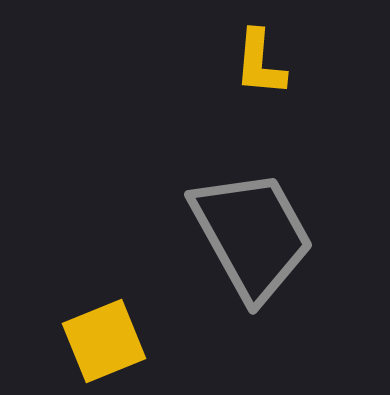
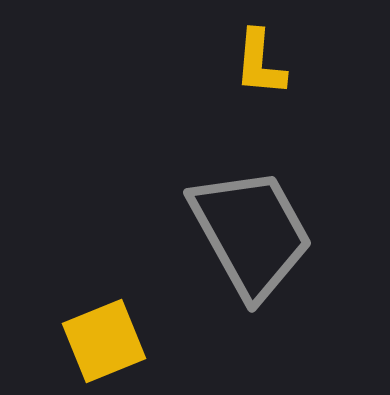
gray trapezoid: moved 1 px left, 2 px up
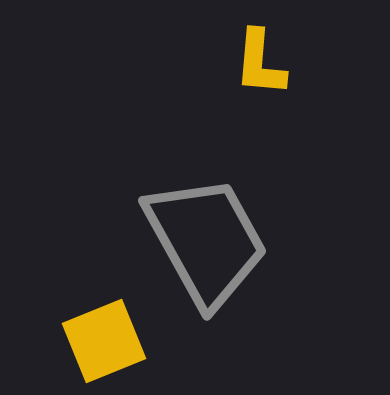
gray trapezoid: moved 45 px left, 8 px down
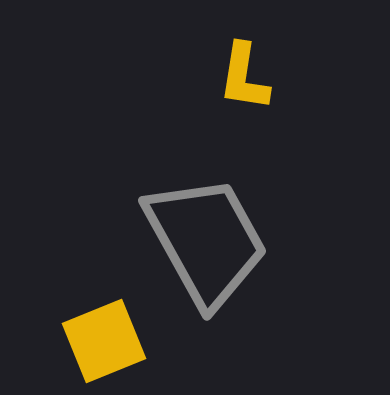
yellow L-shape: moved 16 px left, 14 px down; rotated 4 degrees clockwise
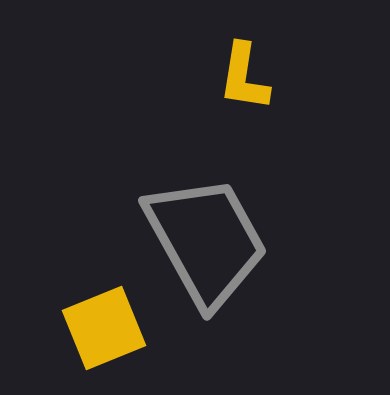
yellow square: moved 13 px up
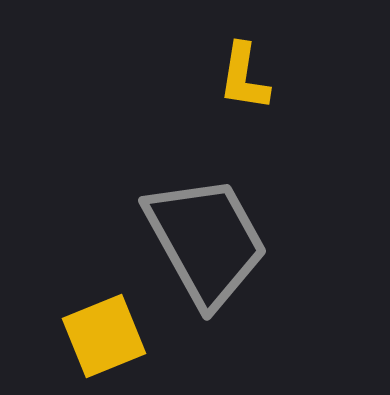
yellow square: moved 8 px down
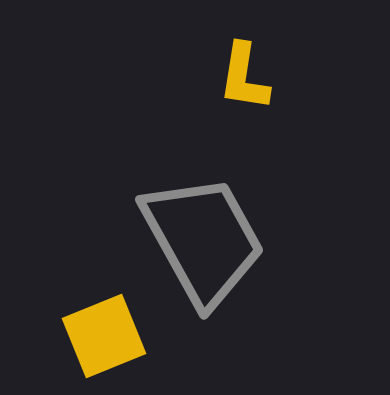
gray trapezoid: moved 3 px left, 1 px up
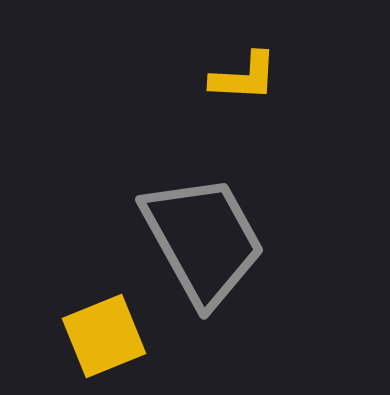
yellow L-shape: rotated 96 degrees counterclockwise
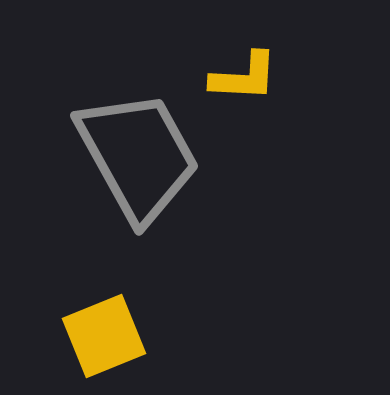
gray trapezoid: moved 65 px left, 84 px up
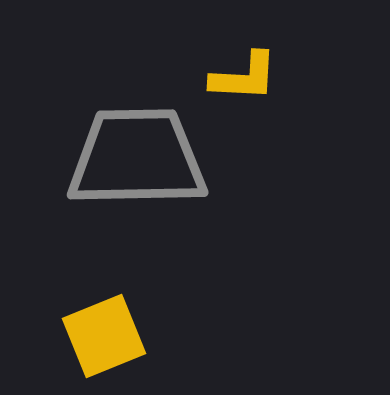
gray trapezoid: moved 1 px left, 2 px down; rotated 62 degrees counterclockwise
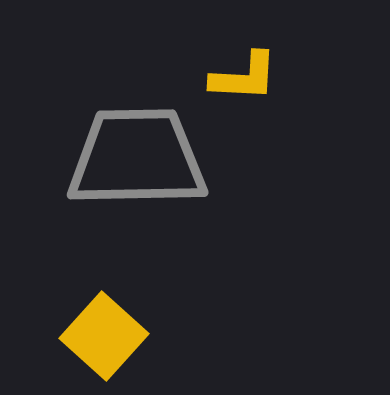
yellow square: rotated 26 degrees counterclockwise
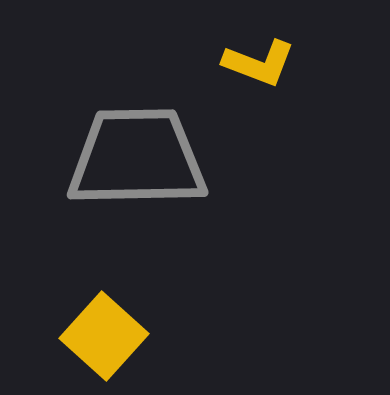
yellow L-shape: moved 15 px right, 14 px up; rotated 18 degrees clockwise
